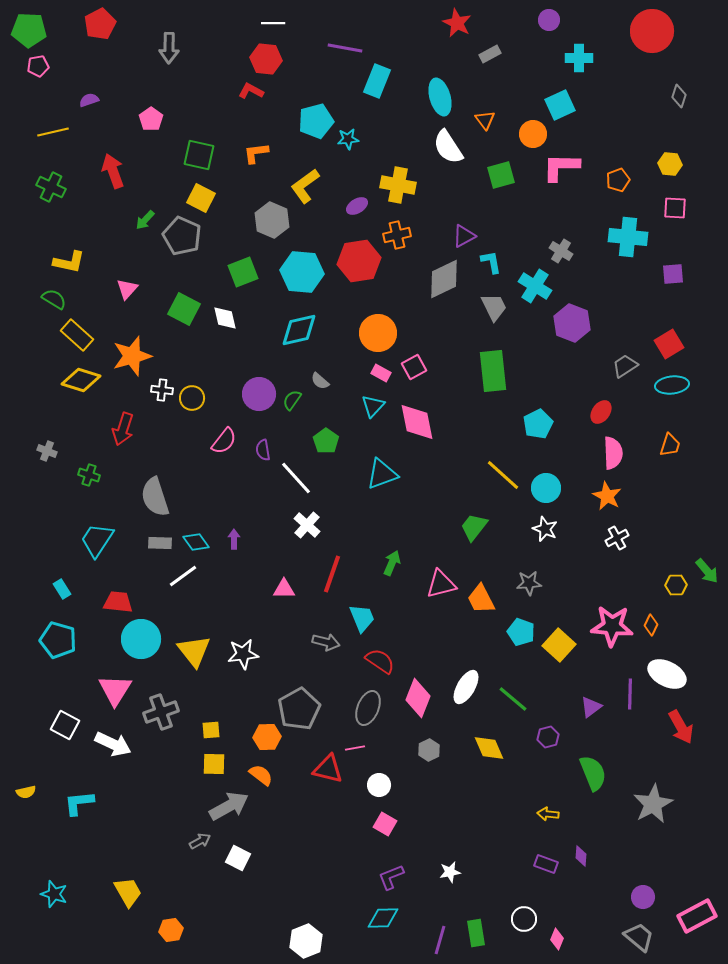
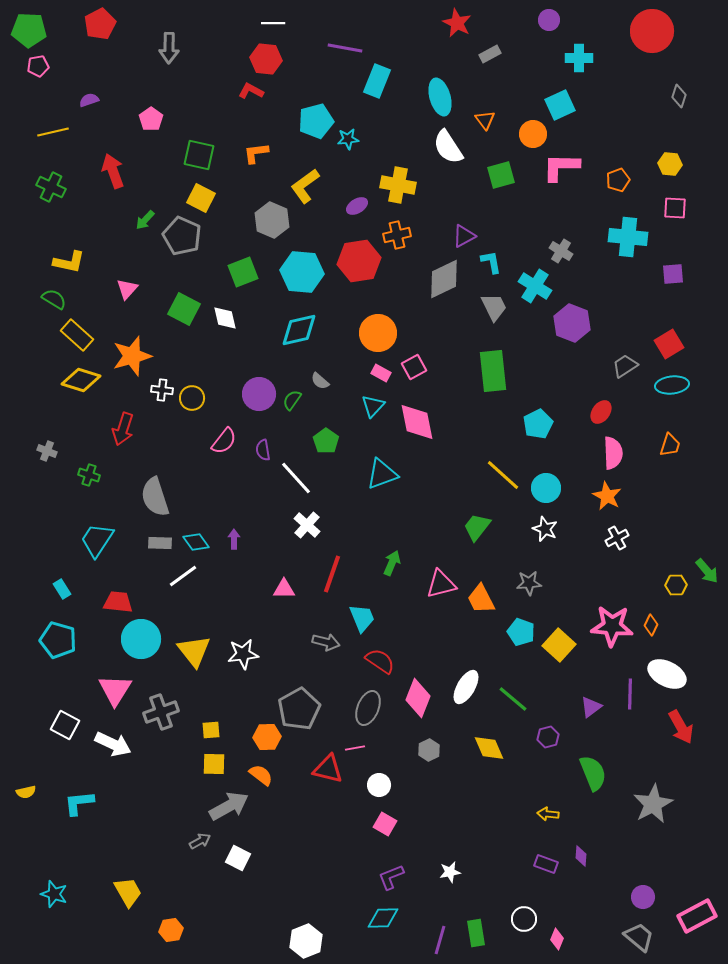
green trapezoid at (474, 527): moved 3 px right
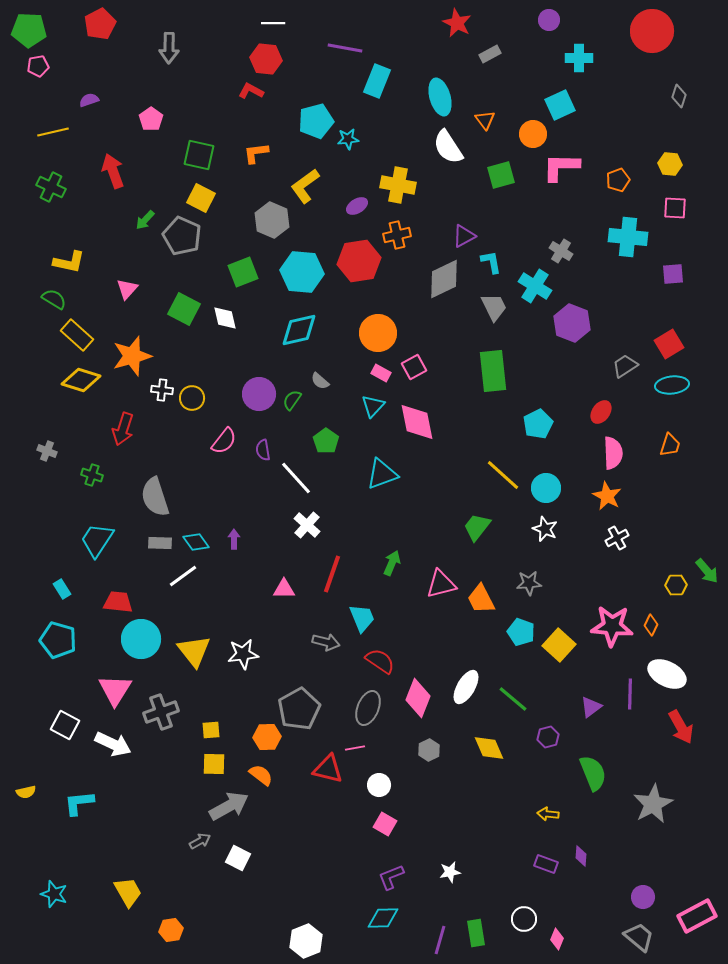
green cross at (89, 475): moved 3 px right
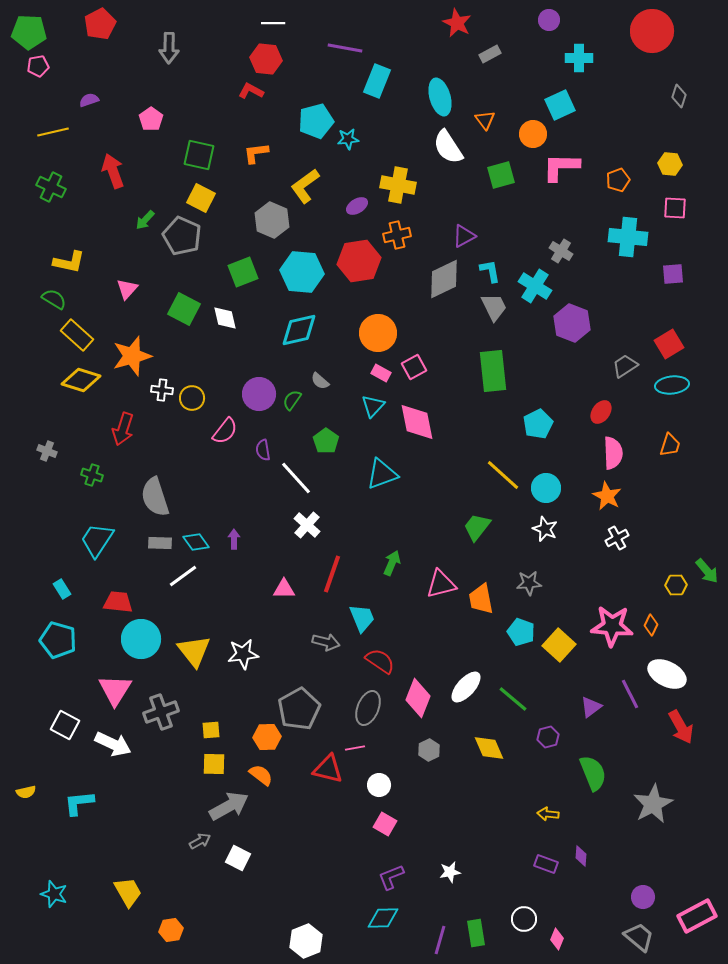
green pentagon at (29, 30): moved 2 px down
cyan L-shape at (491, 262): moved 1 px left, 9 px down
pink semicircle at (224, 441): moved 1 px right, 10 px up
orange trapezoid at (481, 599): rotated 16 degrees clockwise
white ellipse at (466, 687): rotated 12 degrees clockwise
purple line at (630, 694): rotated 28 degrees counterclockwise
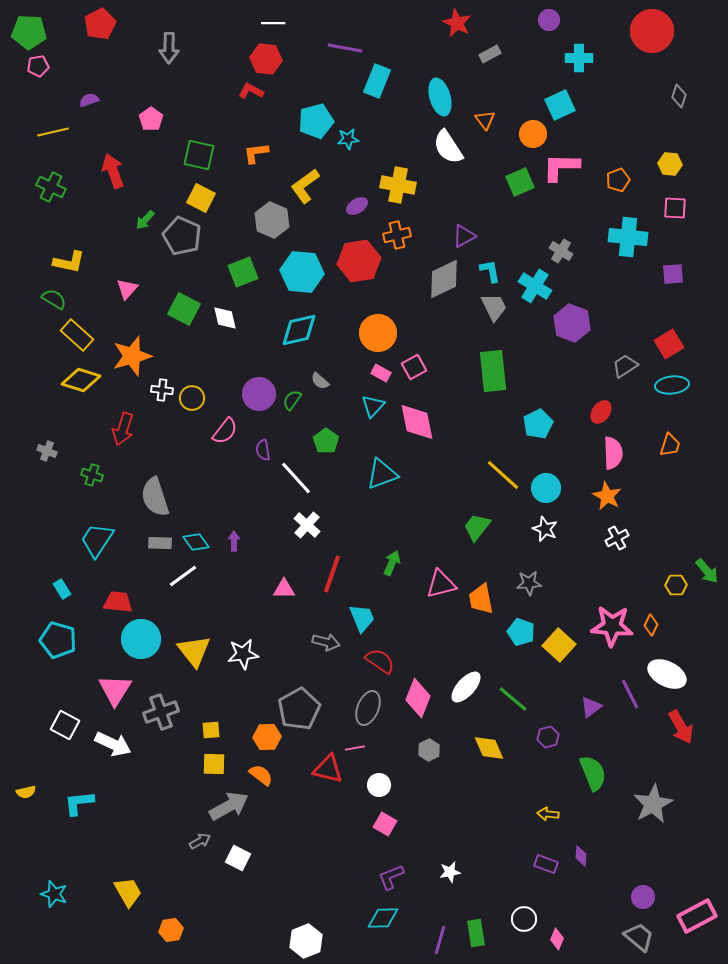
green square at (501, 175): moved 19 px right, 7 px down; rotated 8 degrees counterclockwise
purple arrow at (234, 539): moved 2 px down
